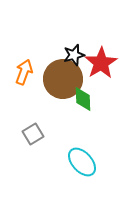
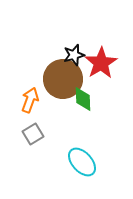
orange arrow: moved 6 px right, 28 px down
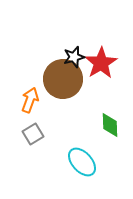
black star: moved 2 px down
green diamond: moved 27 px right, 26 px down
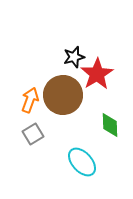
red star: moved 4 px left, 11 px down
brown circle: moved 16 px down
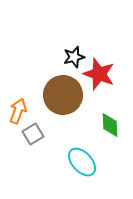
red star: moved 2 px right; rotated 20 degrees counterclockwise
orange arrow: moved 12 px left, 11 px down
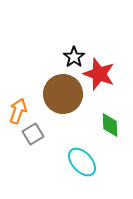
black star: rotated 20 degrees counterclockwise
brown circle: moved 1 px up
